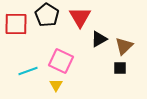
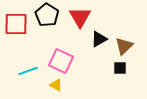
yellow triangle: rotated 32 degrees counterclockwise
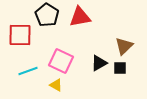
red triangle: rotated 50 degrees clockwise
red square: moved 4 px right, 11 px down
black triangle: moved 24 px down
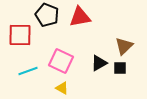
black pentagon: rotated 10 degrees counterclockwise
yellow triangle: moved 6 px right, 3 px down
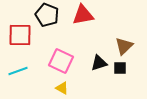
red triangle: moved 3 px right, 2 px up
black triangle: rotated 12 degrees clockwise
cyan line: moved 10 px left
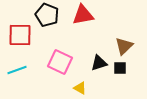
pink square: moved 1 px left, 1 px down
cyan line: moved 1 px left, 1 px up
yellow triangle: moved 18 px right
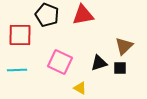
cyan line: rotated 18 degrees clockwise
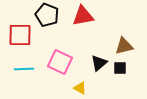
red triangle: moved 1 px down
brown triangle: rotated 30 degrees clockwise
black triangle: rotated 24 degrees counterclockwise
cyan line: moved 7 px right, 1 px up
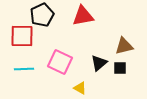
black pentagon: moved 5 px left; rotated 25 degrees clockwise
red square: moved 2 px right, 1 px down
